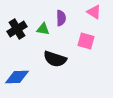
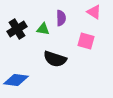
blue diamond: moved 1 px left, 3 px down; rotated 10 degrees clockwise
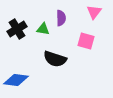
pink triangle: rotated 35 degrees clockwise
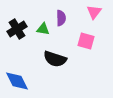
blue diamond: moved 1 px right, 1 px down; rotated 55 degrees clockwise
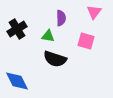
green triangle: moved 5 px right, 7 px down
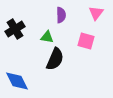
pink triangle: moved 2 px right, 1 px down
purple semicircle: moved 3 px up
black cross: moved 2 px left
green triangle: moved 1 px left, 1 px down
black semicircle: rotated 85 degrees counterclockwise
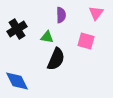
black cross: moved 2 px right
black semicircle: moved 1 px right
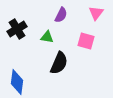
purple semicircle: rotated 28 degrees clockwise
black semicircle: moved 3 px right, 4 px down
blue diamond: moved 1 px down; rotated 35 degrees clockwise
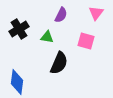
black cross: moved 2 px right
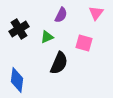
green triangle: rotated 32 degrees counterclockwise
pink square: moved 2 px left, 2 px down
blue diamond: moved 2 px up
